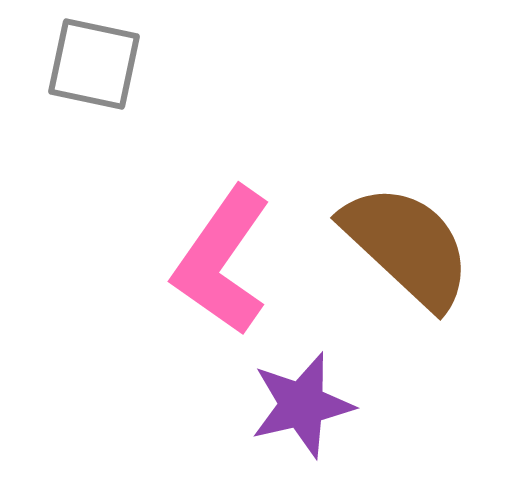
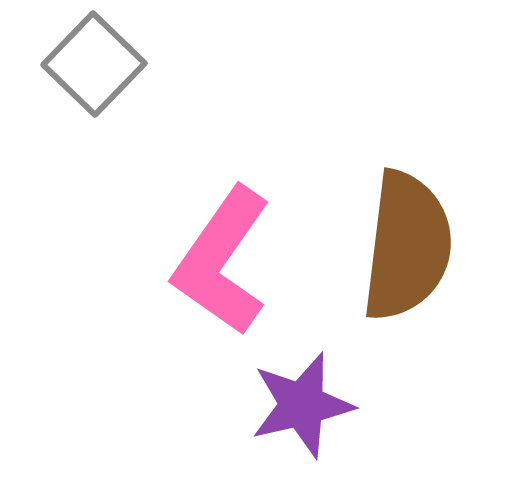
gray square: rotated 32 degrees clockwise
brown semicircle: rotated 54 degrees clockwise
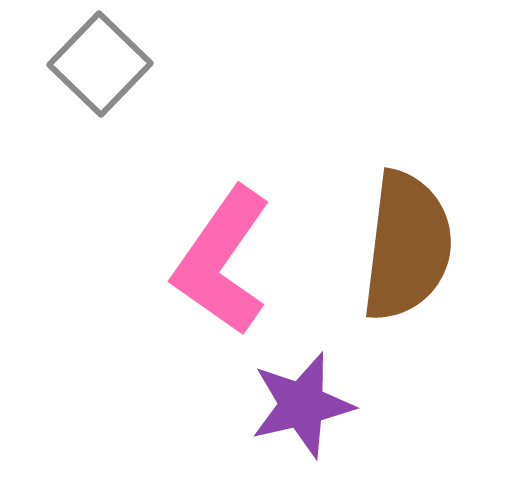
gray square: moved 6 px right
